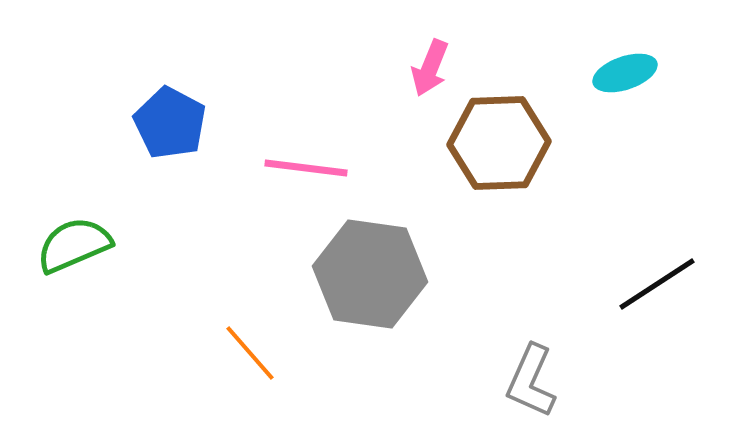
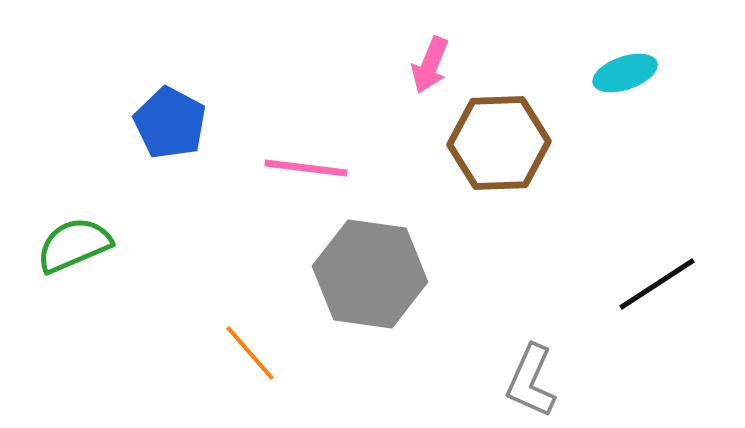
pink arrow: moved 3 px up
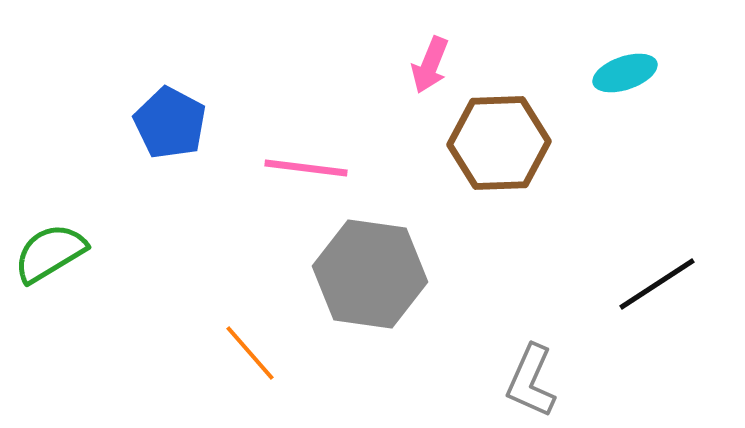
green semicircle: moved 24 px left, 8 px down; rotated 8 degrees counterclockwise
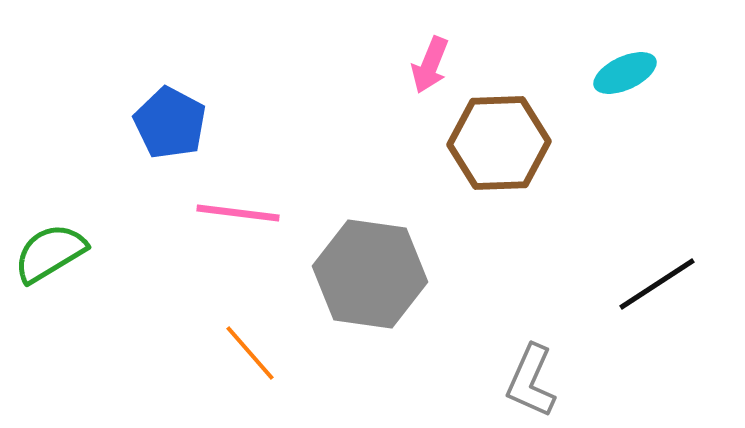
cyan ellipse: rotated 6 degrees counterclockwise
pink line: moved 68 px left, 45 px down
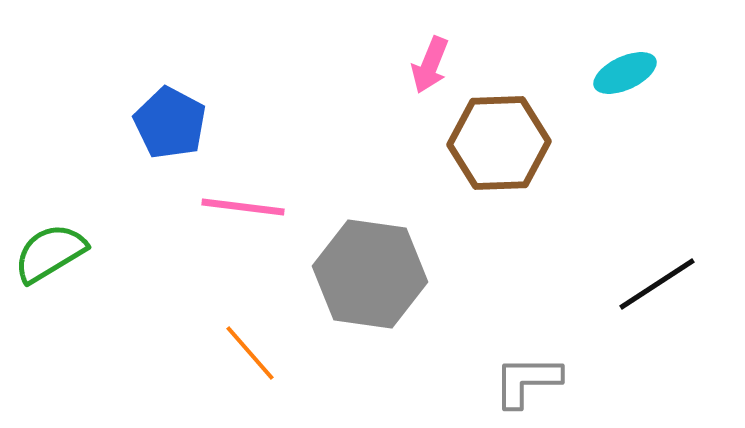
pink line: moved 5 px right, 6 px up
gray L-shape: moved 4 px left; rotated 66 degrees clockwise
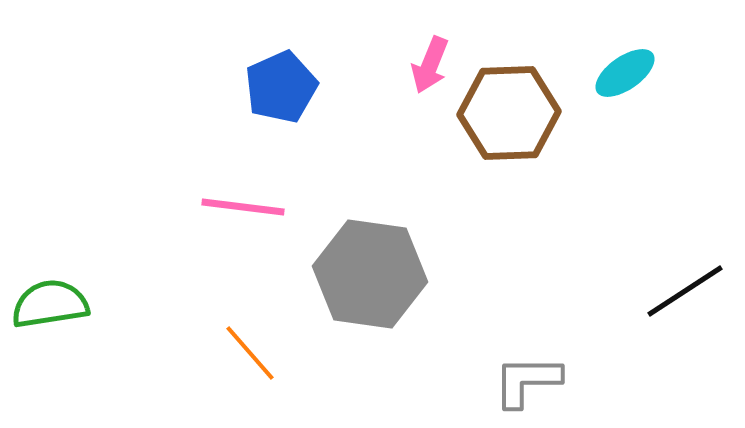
cyan ellipse: rotated 10 degrees counterclockwise
blue pentagon: moved 111 px right, 36 px up; rotated 20 degrees clockwise
brown hexagon: moved 10 px right, 30 px up
green semicircle: moved 51 px down; rotated 22 degrees clockwise
black line: moved 28 px right, 7 px down
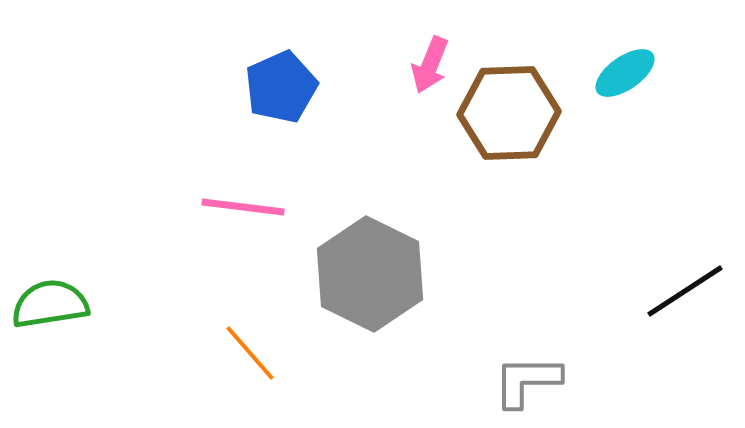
gray hexagon: rotated 18 degrees clockwise
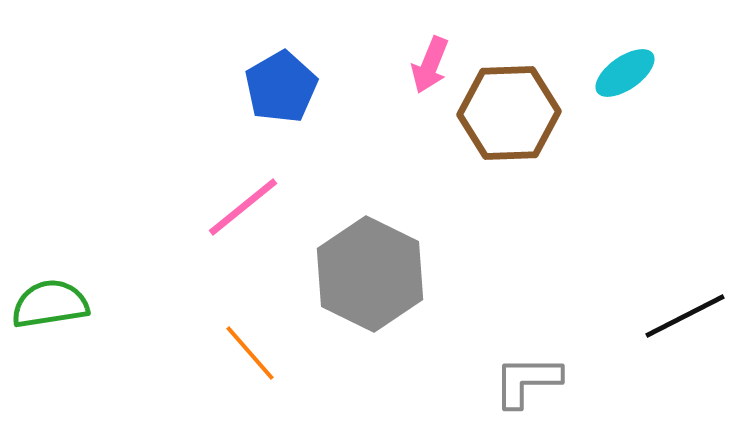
blue pentagon: rotated 6 degrees counterclockwise
pink line: rotated 46 degrees counterclockwise
black line: moved 25 px down; rotated 6 degrees clockwise
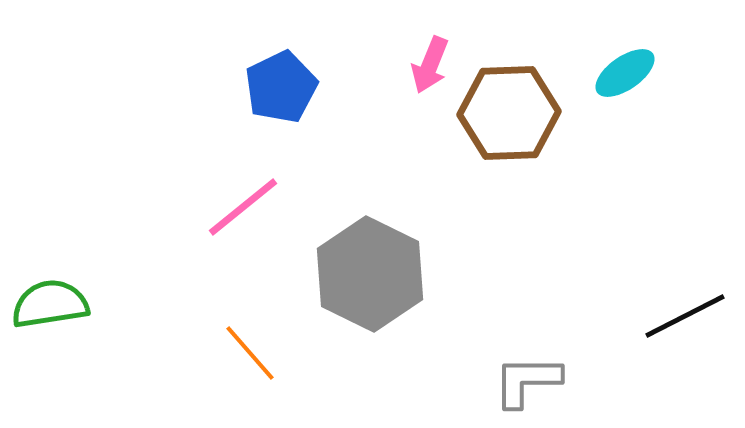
blue pentagon: rotated 4 degrees clockwise
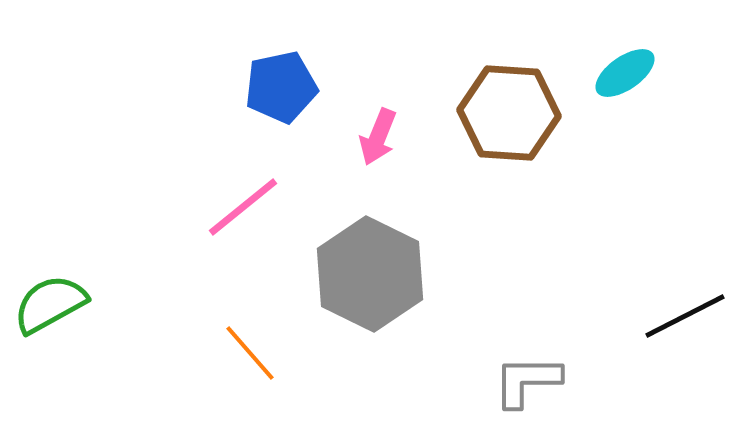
pink arrow: moved 52 px left, 72 px down
blue pentagon: rotated 14 degrees clockwise
brown hexagon: rotated 6 degrees clockwise
green semicircle: rotated 20 degrees counterclockwise
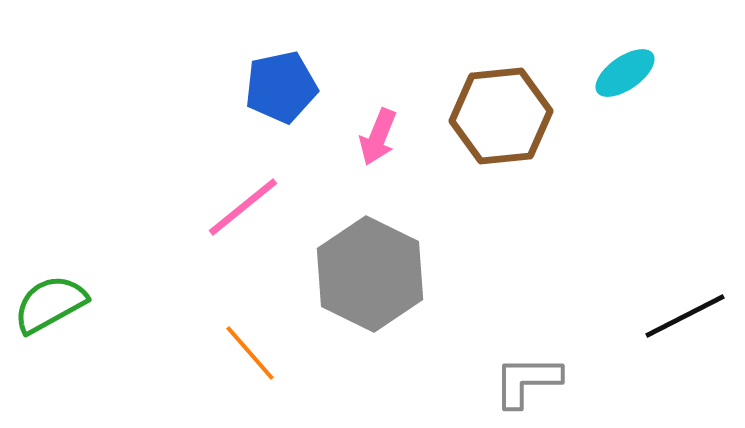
brown hexagon: moved 8 px left, 3 px down; rotated 10 degrees counterclockwise
